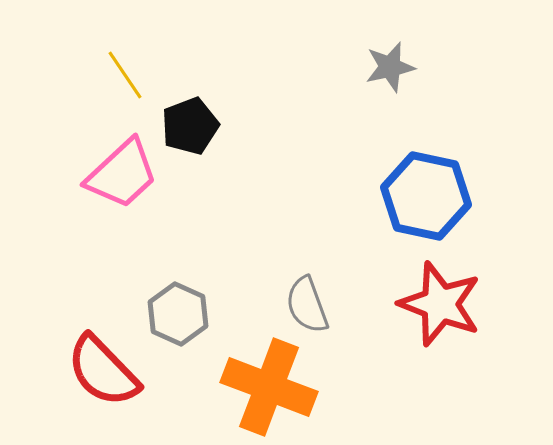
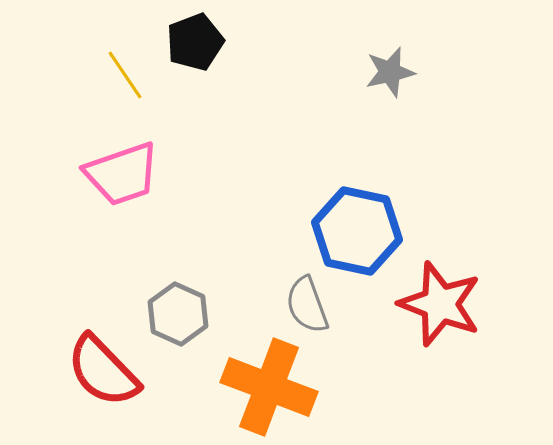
gray star: moved 5 px down
black pentagon: moved 5 px right, 84 px up
pink trapezoid: rotated 24 degrees clockwise
blue hexagon: moved 69 px left, 35 px down
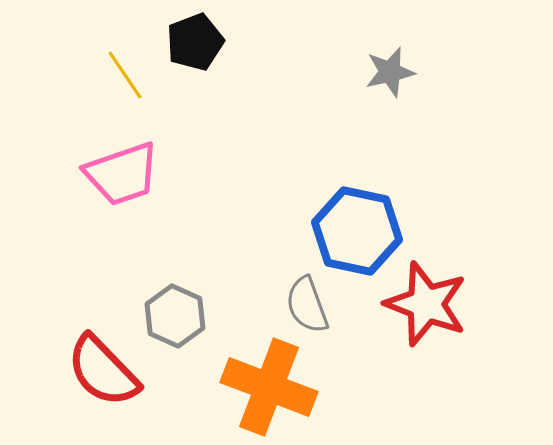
red star: moved 14 px left
gray hexagon: moved 3 px left, 2 px down
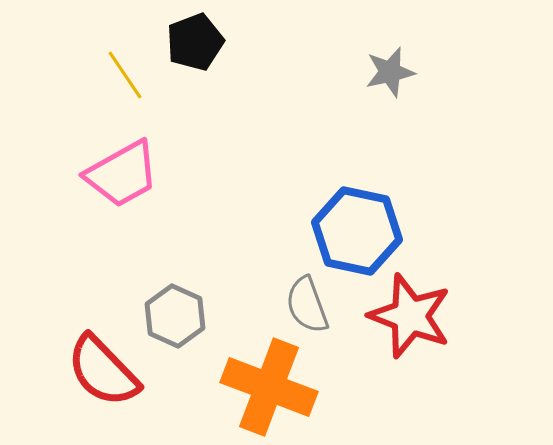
pink trapezoid: rotated 10 degrees counterclockwise
red star: moved 16 px left, 12 px down
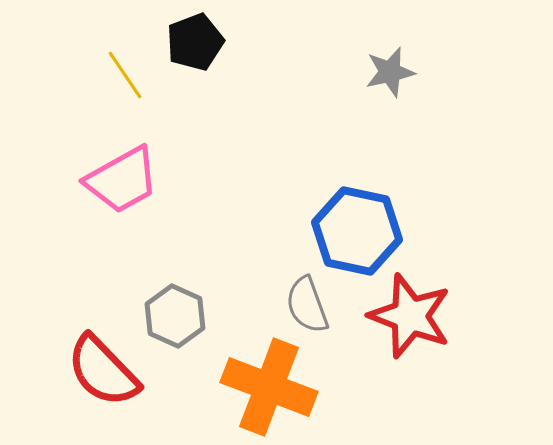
pink trapezoid: moved 6 px down
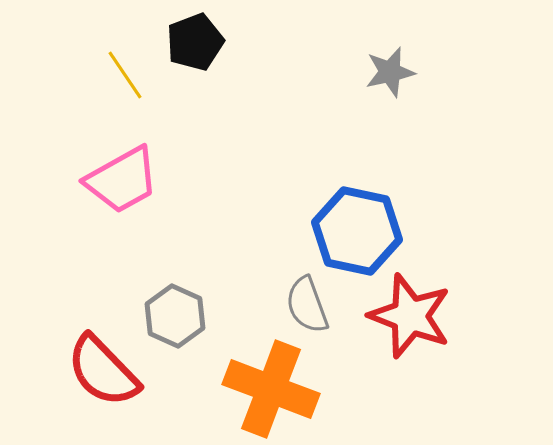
orange cross: moved 2 px right, 2 px down
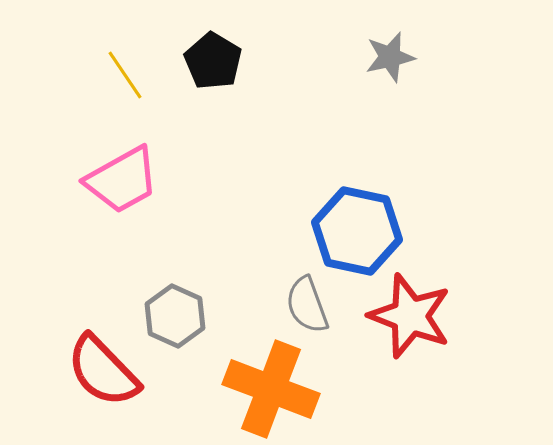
black pentagon: moved 18 px right, 19 px down; rotated 20 degrees counterclockwise
gray star: moved 15 px up
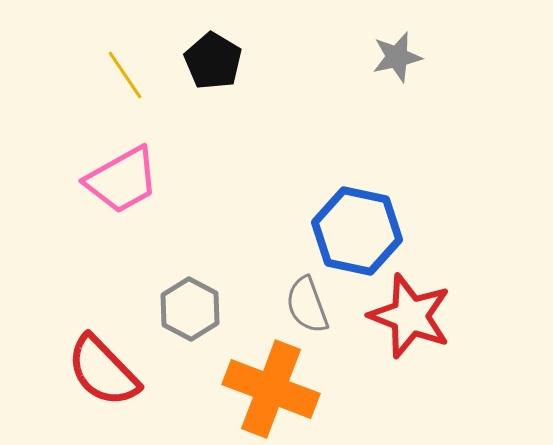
gray star: moved 7 px right
gray hexagon: moved 15 px right, 7 px up; rotated 4 degrees clockwise
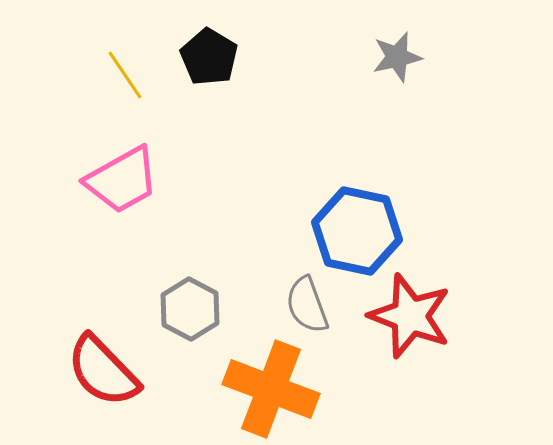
black pentagon: moved 4 px left, 4 px up
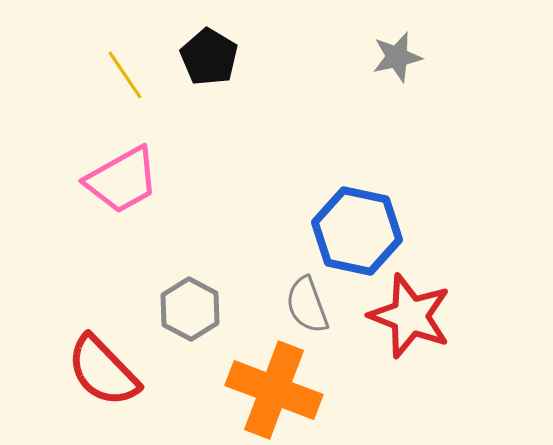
orange cross: moved 3 px right, 1 px down
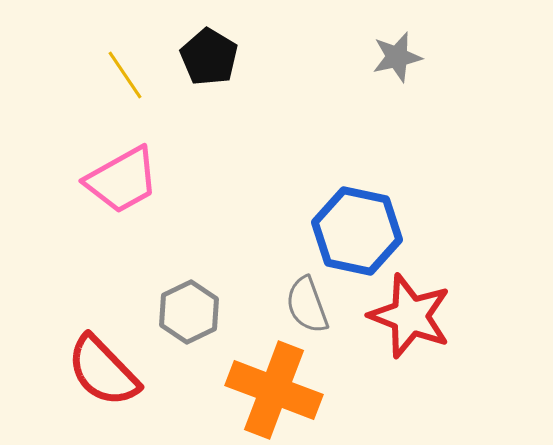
gray hexagon: moved 1 px left, 3 px down; rotated 6 degrees clockwise
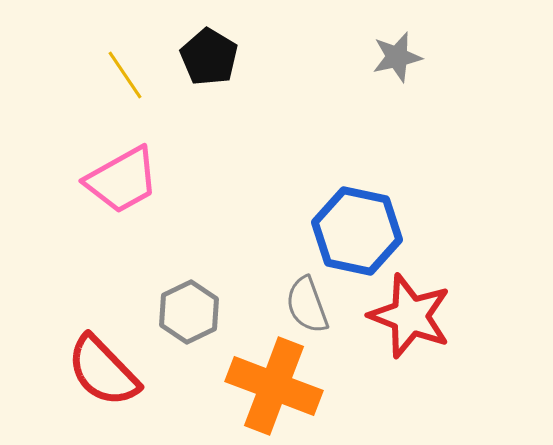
orange cross: moved 4 px up
